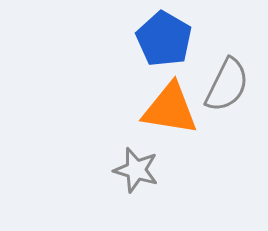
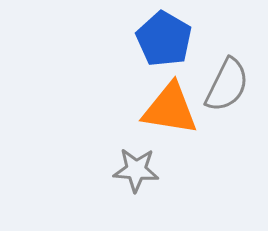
gray star: rotated 12 degrees counterclockwise
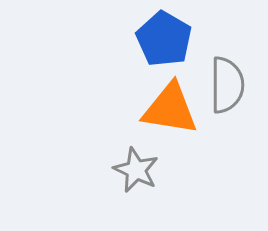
gray semicircle: rotated 26 degrees counterclockwise
gray star: rotated 21 degrees clockwise
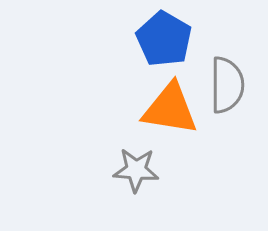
gray star: rotated 21 degrees counterclockwise
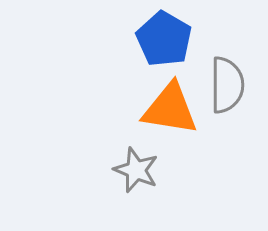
gray star: rotated 18 degrees clockwise
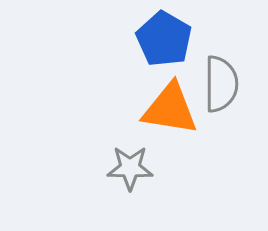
gray semicircle: moved 6 px left, 1 px up
gray star: moved 6 px left, 2 px up; rotated 21 degrees counterclockwise
